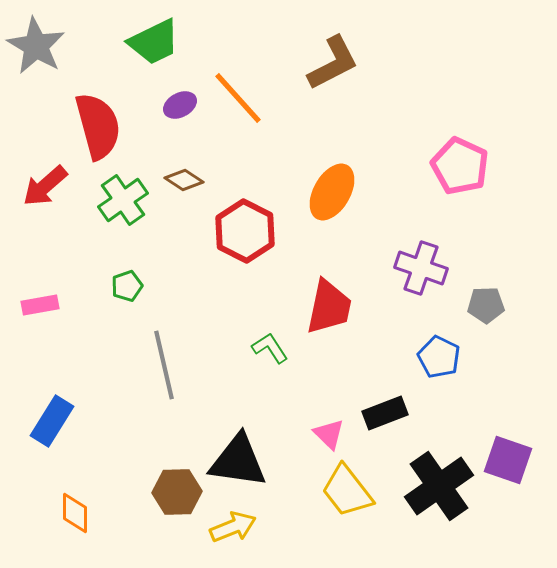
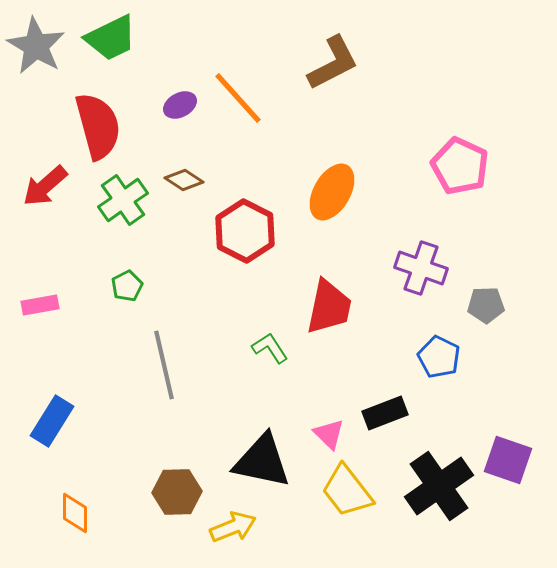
green trapezoid: moved 43 px left, 4 px up
green pentagon: rotated 8 degrees counterclockwise
black triangle: moved 24 px right; rotated 4 degrees clockwise
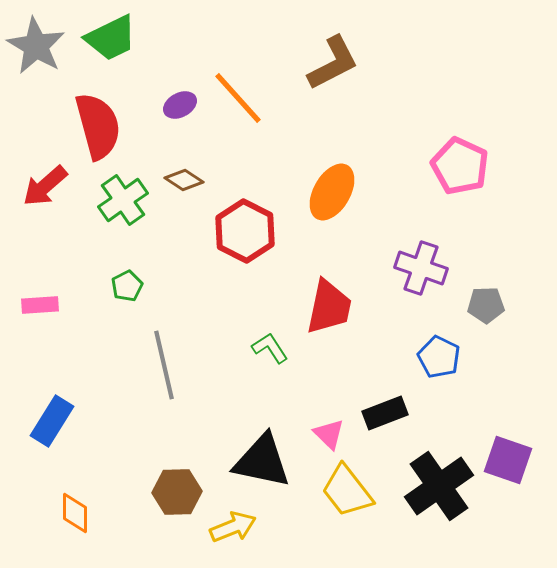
pink rectangle: rotated 6 degrees clockwise
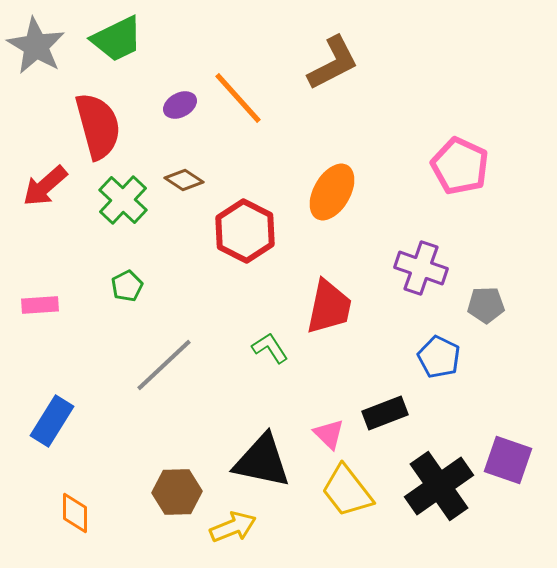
green trapezoid: moved 6 px right, 1 px down
green cross: rotated 12 degrees counterclockwise
gray line: rotated 60 degrees clockwise
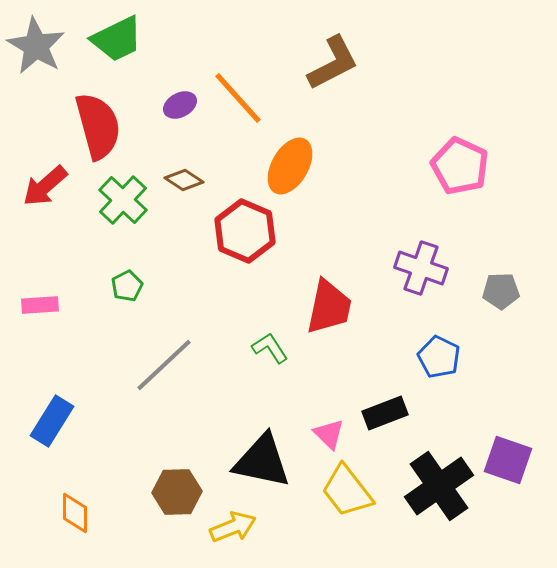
orange ellipse: moved 42 px left, 26 px up
red hexagon: rotated 4 degrees counterclockwise
gray pentagon: moved 15 px right, 14 px up
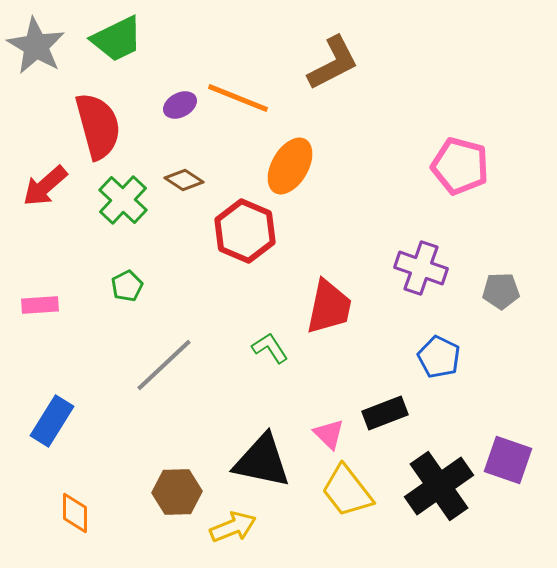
orange line: rotated 26 degrees counterclockwise
pink pentagon: rotated 10 degrees counterclockwise
